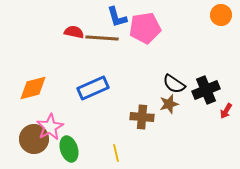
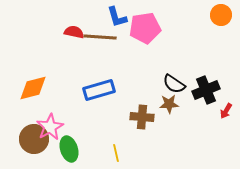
brown line: moved 2 px left, 1 px up
blue rectangle: moved 6 px right, 2 px down; rotated 8 degrees clockwise
brown star: rotated 12 degrees clockwise
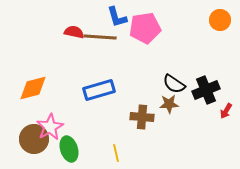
orange circle: moved 1 px left, 5 px down
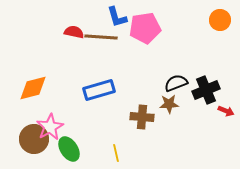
brown line: moved 1 px right
black semicircle: moved 2 px right, 1 px up; rotated 125 degrees clockwise
red arrow: rotated 98 degrees counterclockwise
green ellipse: rotated 15 degrees counterclockwise
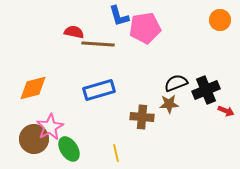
blue L-shape: moved 2 px right, 1 px up
brown line: moved 3 px left, 7 px down
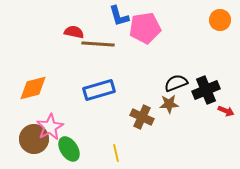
brown cross: rotated 20 degrees clockwise
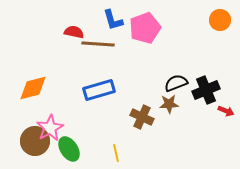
blue L-shape: moved 6 px left, 4 px down
pink pentagon: rotated 12 degrees counterclockwise
pink star: moved 1 px down
brown circle: moved 1 px right, 2 px down
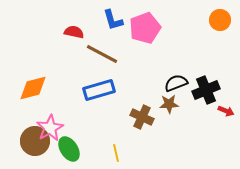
brown line: moved 4 px right, 10 px down; rotated 24 degrees clockwise
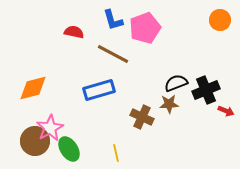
brown line: moved 11 px right
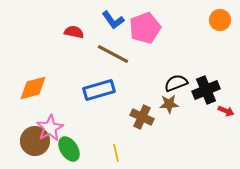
blue L-shape: rotated 20 degrees counterclockwise
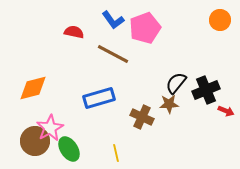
black semicircle: rotated 30 degrees counterclockwise
blue rectangle: moved 8 px down
